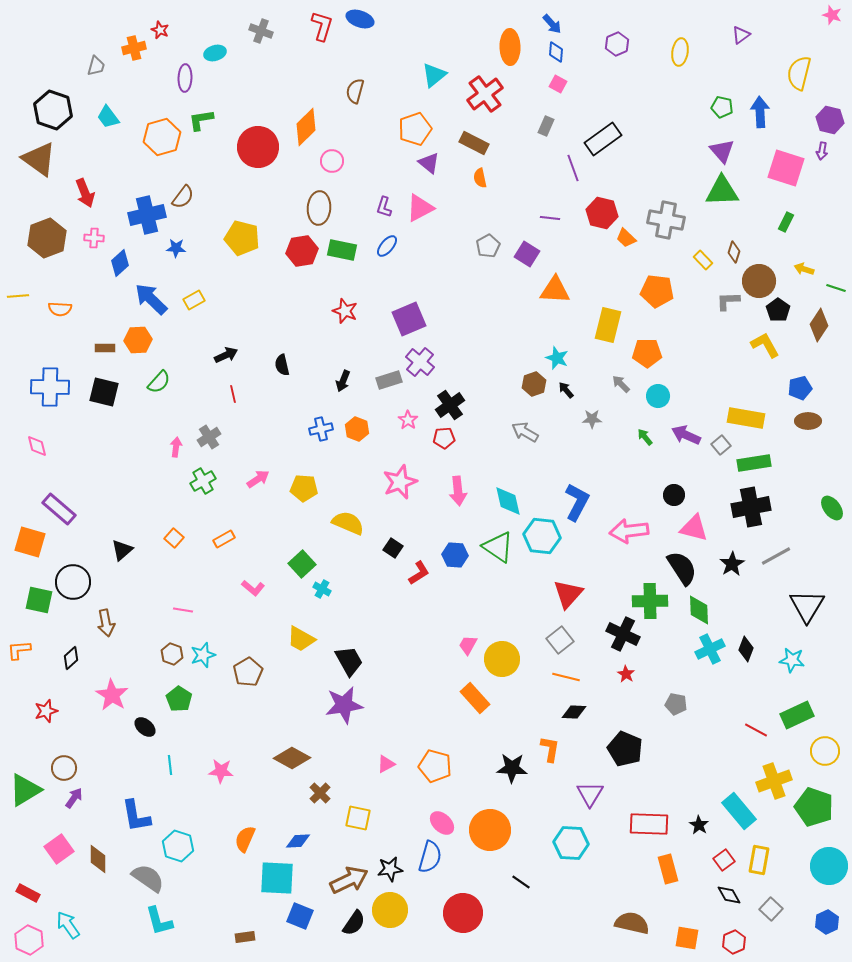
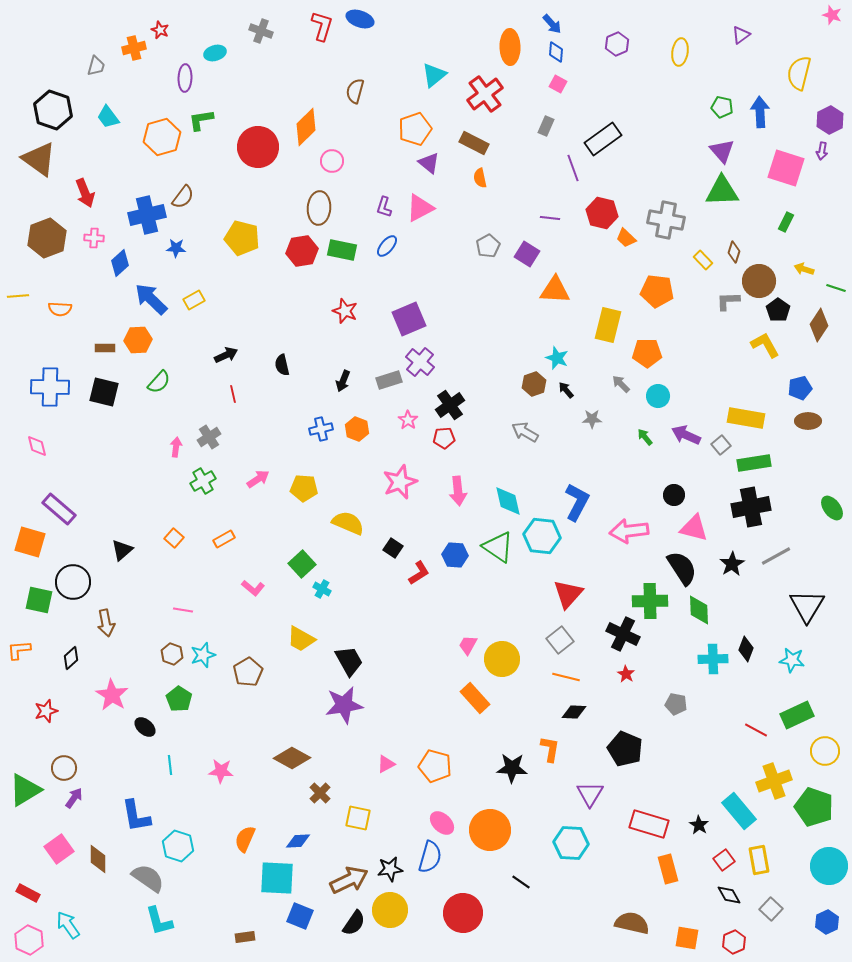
purple hexagon at (830, 120): rotated 20 degrees clockwise
cyan cross at (710, 649): moved 3 px right, 10 px down; rotated 24 degrees clockwise
red rectangle at (649, 824): rotated 15 degrees clockwise
yellow rectangle at (759, 860): rotated 20 degrees counterclockwise
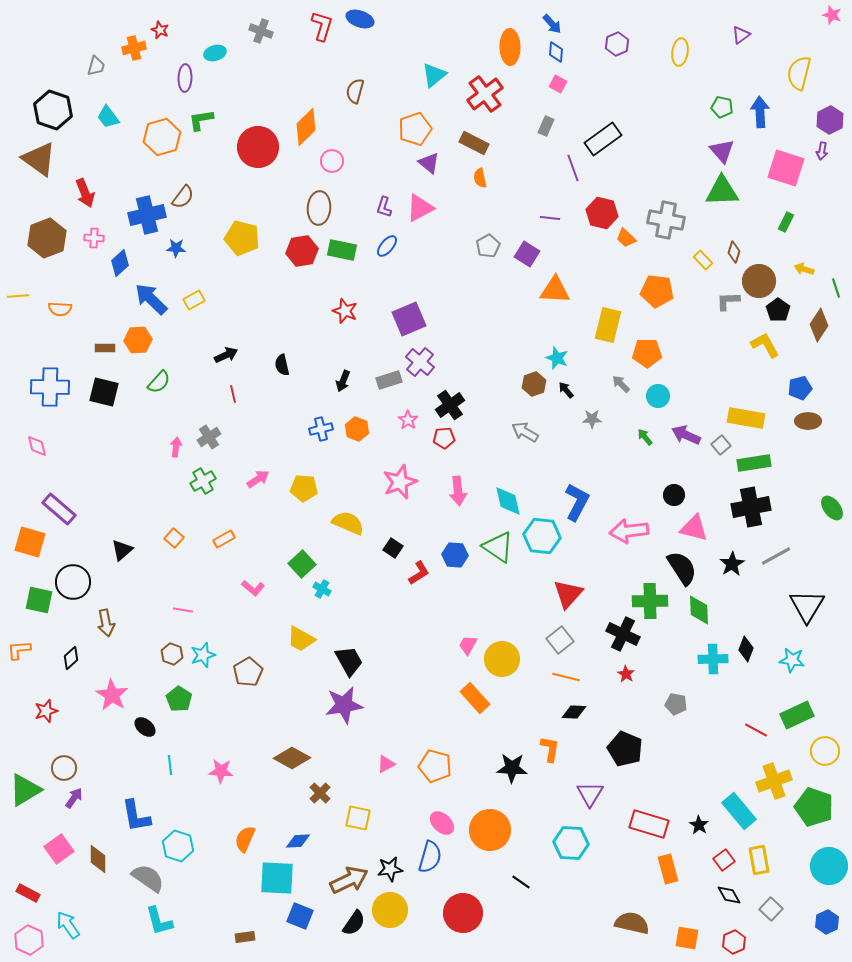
green line at (836, 288): rotated 54 degrees clockwise
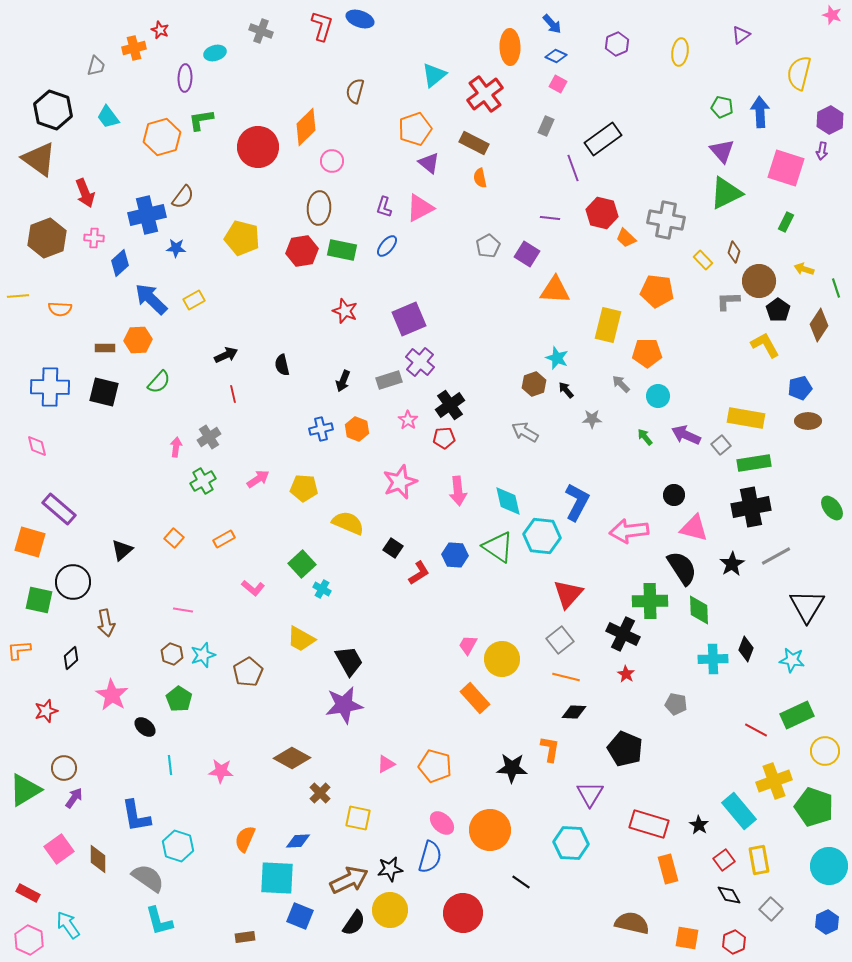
blue diamond at (556, 52): moved 4 px down; rotated 70 degrees counterclockwise
green triangle at (722, 191): moved 4 px right, 2 px down; rotated 24 degrees counterclockwise
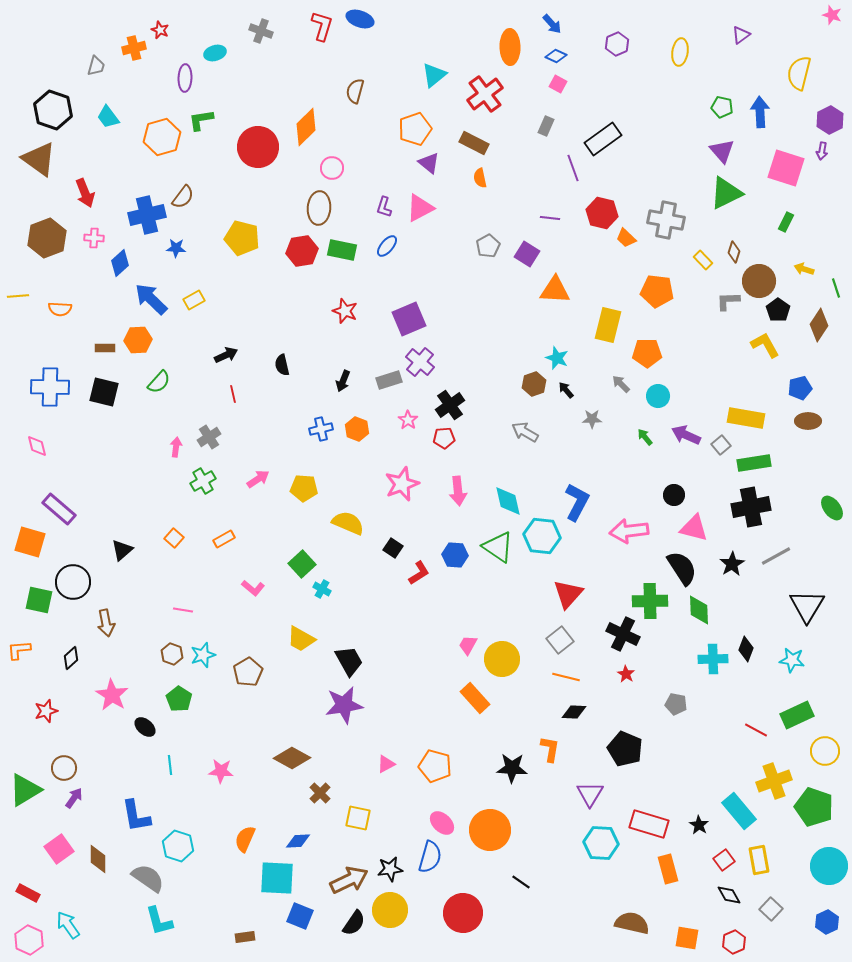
pink circle at (332, 161): moved 7 px down
pink star at (400, 482): moved 2 px right, 2 px down
cyan hexagon at (571, 843): moved 30 px right
